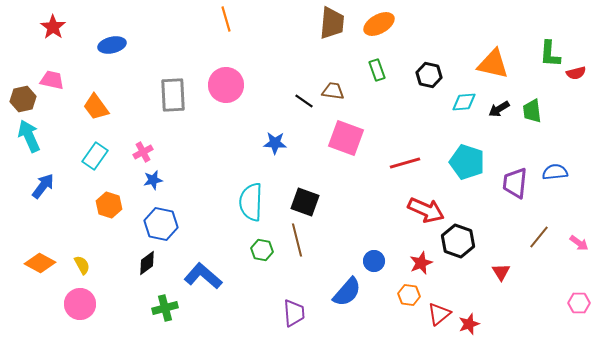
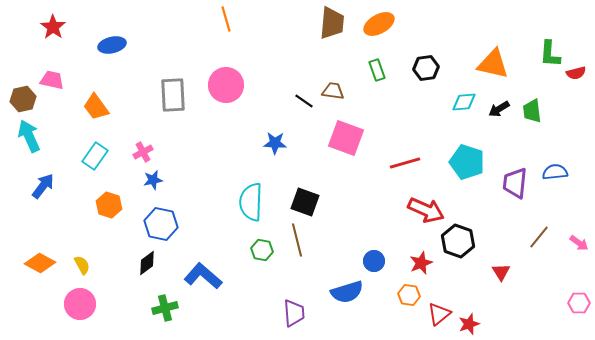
black hexagon at (429, 75): moved 3 px left, 7 px up; rotated 20 degrees counterclockwise
blue semicircle at (347, 292): rotated 32 degrees clockwise
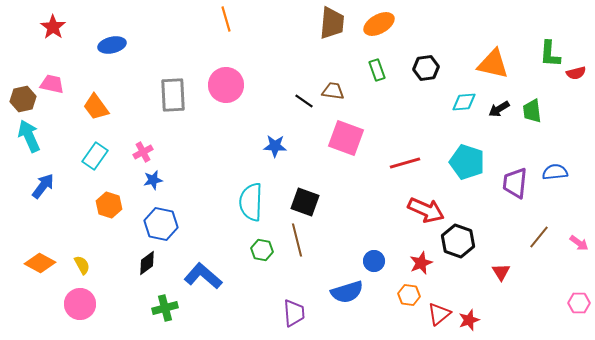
pink trapezoid at (52, 80): moved 4 px down
blue star at (275, 143): moved 3 px down
red star at (469, 324): moved 4 px up
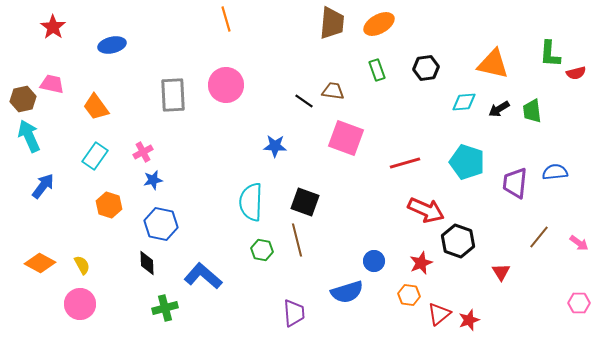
black diamond at (147, 263): rotated 55 degrees counterclockwise
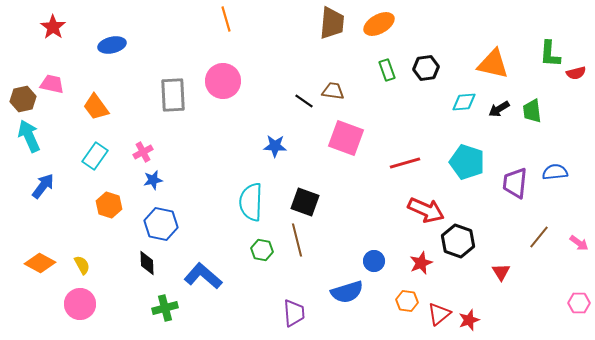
green rectangle at (377, 70): moved 10 px right
pink circle at (226, 85): moved 3 px left, 4 px up
orange hexagon at (409, 295): moved 2 px left, 6 px down
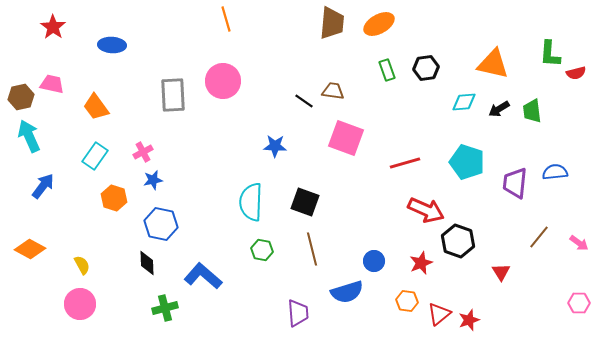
blue ellipse at (112, 45): rotated 16 degrees clockwise
brown hexagon at (23, 99): moved 2 px left, 2 px up
orange hexagon at (109, 205): moved 5 px right, 7 px up
brown line at (297, 240): moved 15 px right, 9 px down
orange diamond at (40, 263): moved 10 px left, 14 px up
purple trapezoid at (294, 313): moved 4 px right
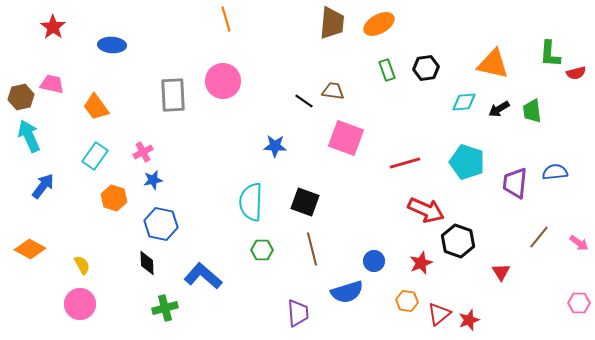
green hexagon at (262, 250): rotated 10 degrees counterclockwise
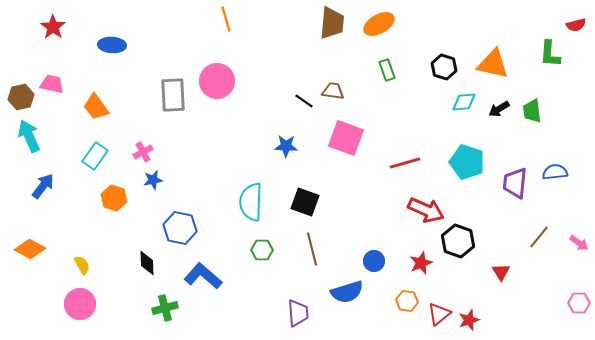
black hexagon at (426, 68): moved 18 px right, 1 px up; rotated 25 degrees clockwise
red semicircle at (576, 73): moved 48 px up
pink circle at (223, 81): moved 6 px left
blue star at (275, 146): moved 11 px right
blue hexagon at (161, 224): moved 19 px right, 4 px down
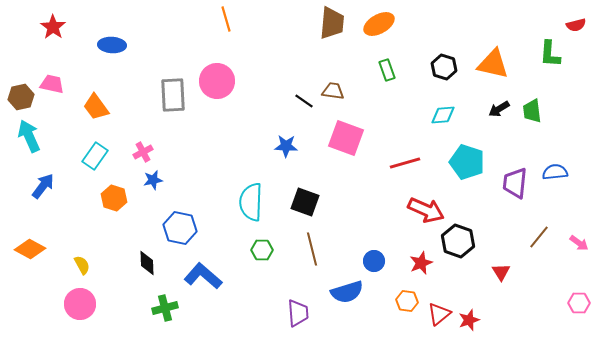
cyan diamond at (464, 102): moved 21 px left, 13 px down
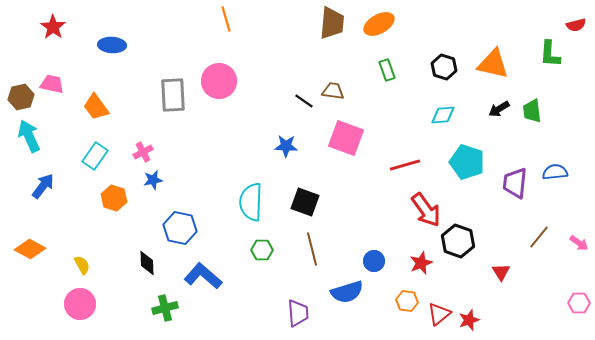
pink circle at (217, 81): moved 2 px right
red line at (405, 163): moved 2 px down
red arrow at (426, 210): rotated 30 degrees clockwise
